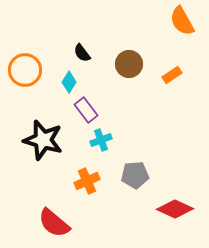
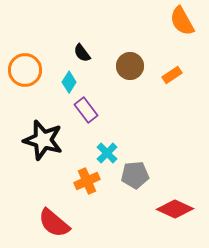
brown circle: moved 1 px right, 2 px down
cyan cross: moved 6 px right, 13 px down; rotated 25 degrees counterclockwise
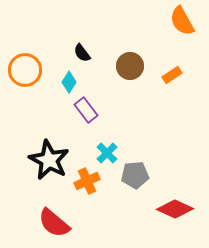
black star: moved 6 px right, 20 px down; rotated 12 degrees clockwise
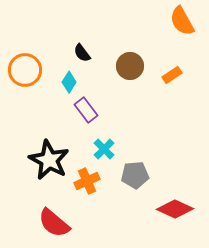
cyan cross: moved 3 px left, 4 px up
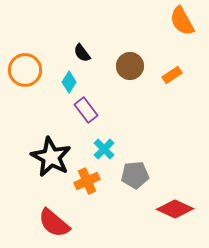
black star: moved 2 px right, 3 px up
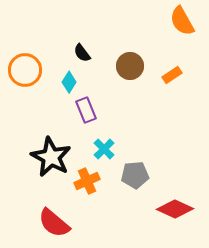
purple rectangle: rotated 15 degrees clockwise
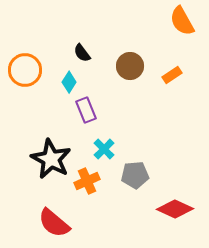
black star: moved 2 px down
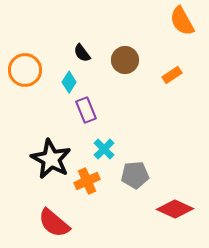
brown circle: moved 5 px left, 6 px up
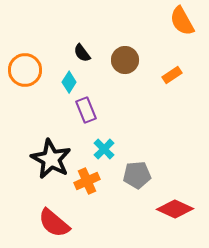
gray pentagon: moved 2 px right
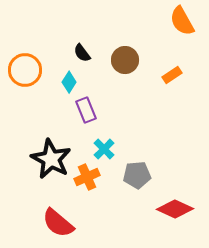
orange cross: moved 4 px up
red semicircle: moved 4 px right
